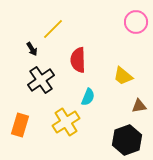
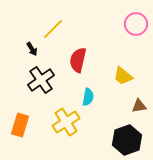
pink circle: moved 2 px down
red semicircle: rotated 15 degrees clockwise
cyan semicircle: rotated 12 degrees counterclockwise
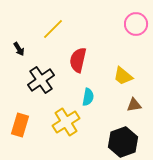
black arrow: moved 13 px left
brown triangle: moved 5 px left, 1 px up
black hexagon: moved 4 px left, 2 px down
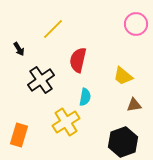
cyan semicircle: moved 3 px left
orange rectangle: moved 1 px left, 10 px down
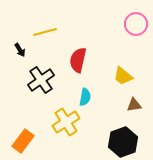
yellow line: moved 8 px left, 3 px down; rotated 30 degrees clockwise
black arrow: moved 1 px right, 1 px down
orange rectangle: moved 4 px right, 6 px down; rotated 20 degrees clockwise
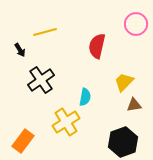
red semicircle: moved 19 px right, 14 px up
yellow trapezoid: moved 1 px right, 6 px down; rotated 95 degrees clockwise
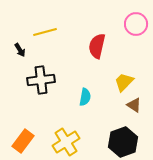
black cross: rotated 28 degrees clockwise
brown triangle: rotated 42 degrees clockwise
yellow cross: moved 20 px down
